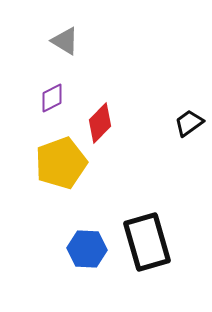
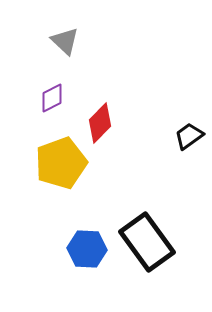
gray triangle: rotated 12 degrees clockwise
black trapezoid: moved 13 px down
black rectangle: rotated 20 degrees counterclockwise
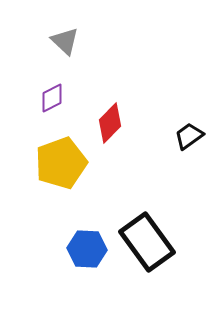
red diamond: moved 10 px right
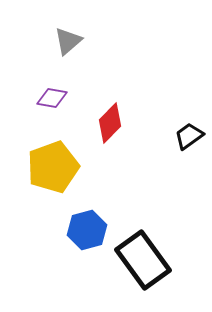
gray triangle: moved 3 px right; rotated 36 degrees clockwise
purple diamond: rotated 36 degrees clockwise
yellow pentagon: moved 8 px left, 4 px down
black rectangle: moved 4 px left, 18 px down
blue hexagon: moved 19 px up; rotated 18 degrees counterclockwise
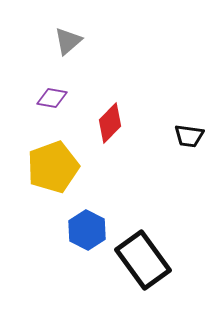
black trapezoid: rotated 136 degrees counterclockwise
blue hexagon: rotated 18 degrees counterclockwise
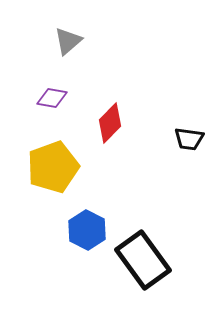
black trapezoid: moved 3 px down
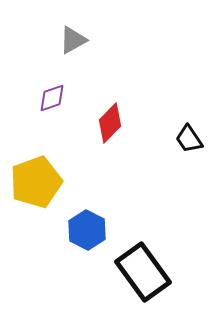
gray triangle: moved 5 px right, 1 px up; rotated 12 degrees clockwise
purple diamond: rotated 28 degrees counterclockwise
black trapezoid: rotated 48 degrees clockwise
yellow pentagon: moved 17 px left, 15 px down
black rectangle: moved 12 px down
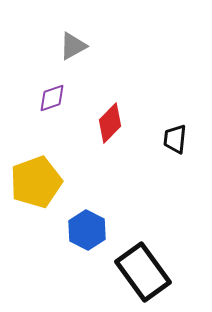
gray triangle: moved 6 px down
black trapezoid: moved 14 px left; rotated 40 degrees clockwise
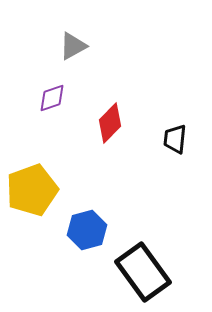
yellow pentagon: moved 4 px left, 8 px down
blue hexagon: rotated 18 degrees clockwise
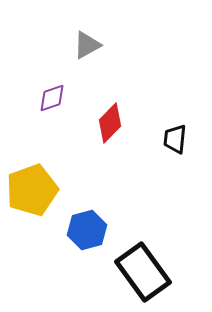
gray triangle: moved 14 px right, 1 px up
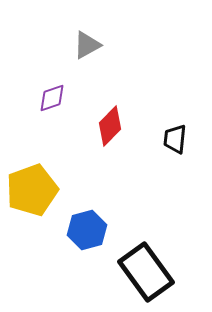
red diamond: moved 3 px down
black rectangle: moved 3 px right
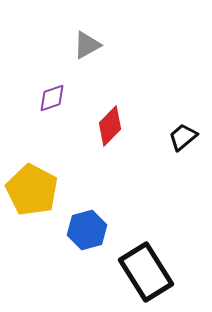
black trapezoid: moved 8 px right, 2 px up; rotated 44 degrees clockwise
yellow pentagon: rotated 24 degrees counterclockwise
black rectangle: rotated 4 degrees clockwise
